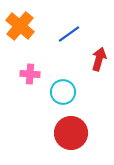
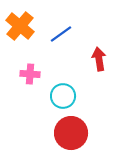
blue line: moved 8 px left
red arrow: rotated 25 degrees counterclockwise
cyan circle: moved 4 px down
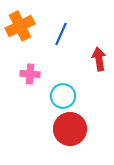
orange cross: rotated 24 degrees clockwise
blue line: rotated 30 degrees counterclockwise
red circle: moved 1 px left, 4 px up
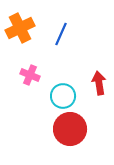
orange cross: moved 2 px down
red arrow: moved 24 px down
pink cross: moved 1 px down; rotated 18 degrees clockwise
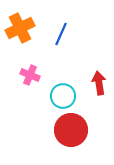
red circle: moved 1 px right, 1 px down
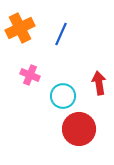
red circle: moved 8 px right, 1 px up
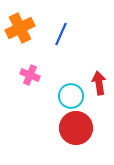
cyan circle: moved 8 px right
red circle: moved 3 px left, 1 px up
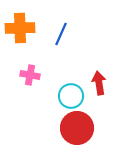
orange cross: rotated 24 degrees clockwise
pink cross: rotated 12 degrees counterclockwise
red circle: moved 1 px right
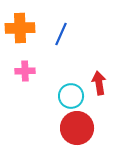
pink cross: moved 5 px left, 4 px up; rotated 12 degrees counterclockwise
